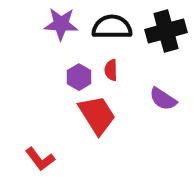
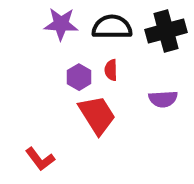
purple semicircle: rotated 36 degrees counterclockwise
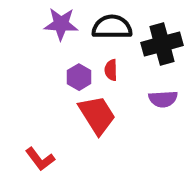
black cross: moved 4 px left, 13 px down
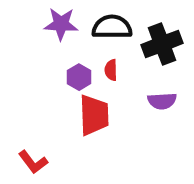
black cross: rotated 6 degrees counterclockwise
purple semicircle: moved 1 px left, 2 px down
red trapezoid: moved 3 px left; rotated 30 degrees clockwise
red L-shape: moved 7 px left, 3 px down
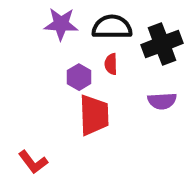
red semicircle: moved 6 px up
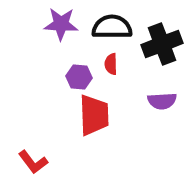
purple hexagon: rotated 25 degrees counterclockwise
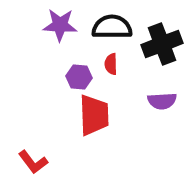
purple star: moved 1 px left, 1 px down
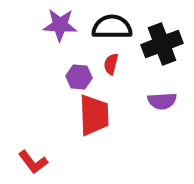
red semicircle: rotated 15 degrees clockwise
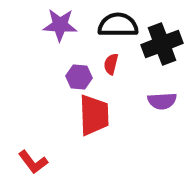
black semicircle: moved 6 px right, 2 px up
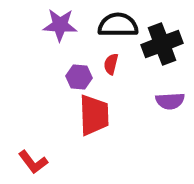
purple semicircle: moved 8 px right
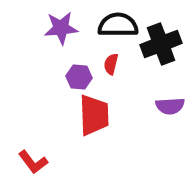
purple star: moved 1 px right, 3 px down; rotated 8 degrees counterclockwise
black cross: moved 1 px left
purple semicircle: moved 5 px down
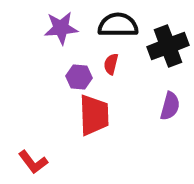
black cross: moved 7 px right, 2 px down
purple semicircle: rotated 72 degrees counterclockwise
